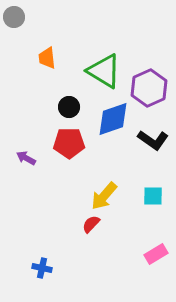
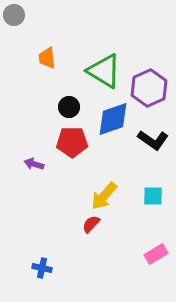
gray circle: moved 2 px up
red pentagon: moved 3 px right, 1 px up
purple arrow: moved 8 px right, 6 px down; rotated 12 degrees counterclockwise
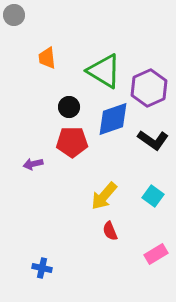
purple arrow: moved 1 px left; rotated 30 degrees counterclockwise
cyan square: rotated 35 degrees clockwise
red semicircle: moved 19 px right, 7 px down; rotated 66 degrees counterclockwise
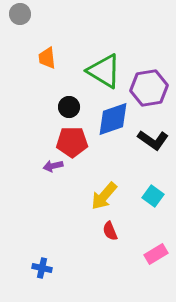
gray circle: moved 6 px right, 1 px up
purple hexagon: rotated 15 degrees clockwise
purple arrow: moved 20 px right, 2 px down
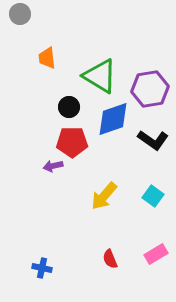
green triangle: moved 4 px left, 5 px down
purple hexagon: moved 1 px right, 1 px down
red semicircle: moved 28 px down
